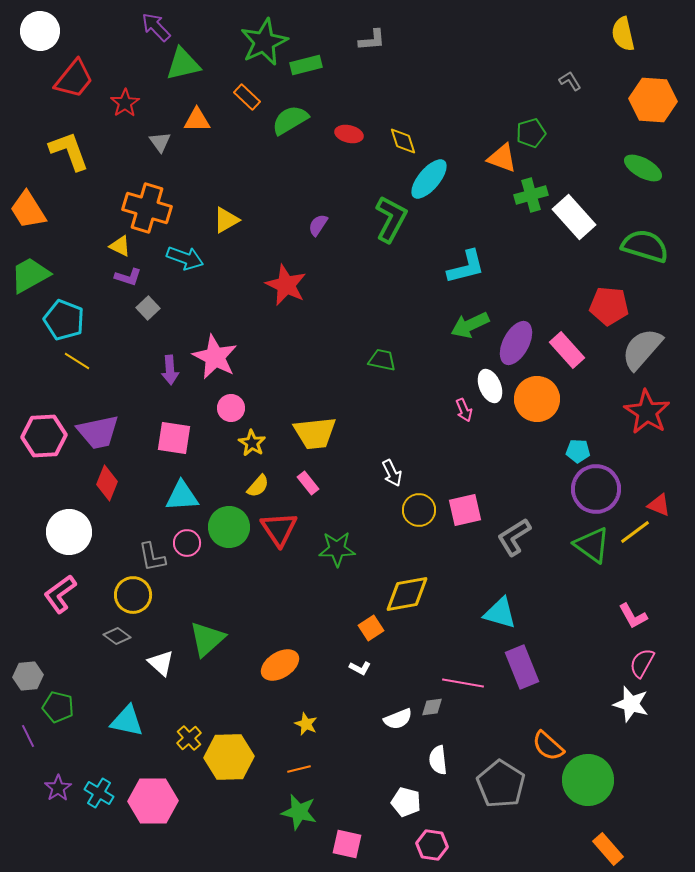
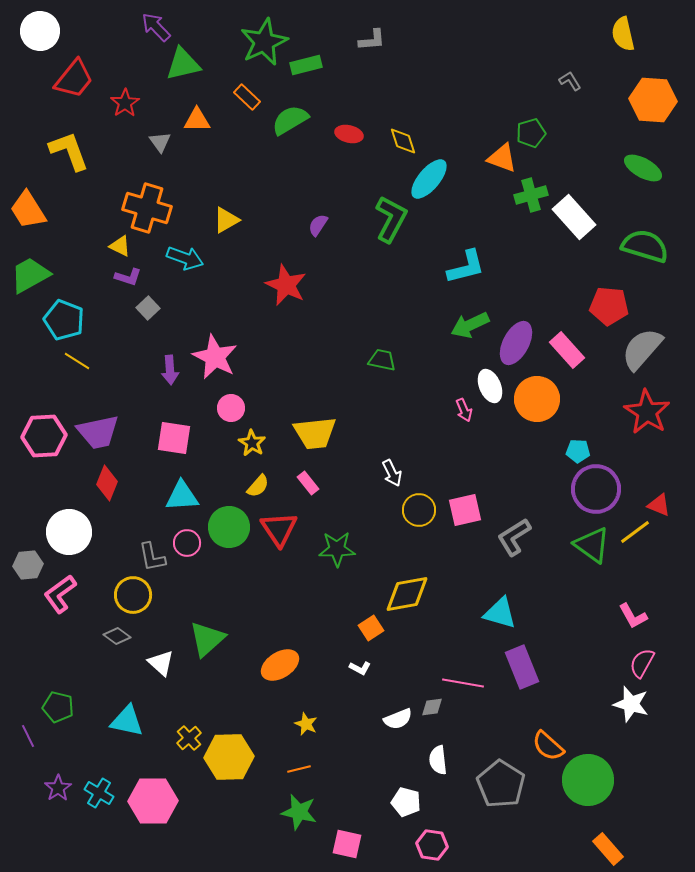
gray hexagon at (28, 676): moved 111 px up
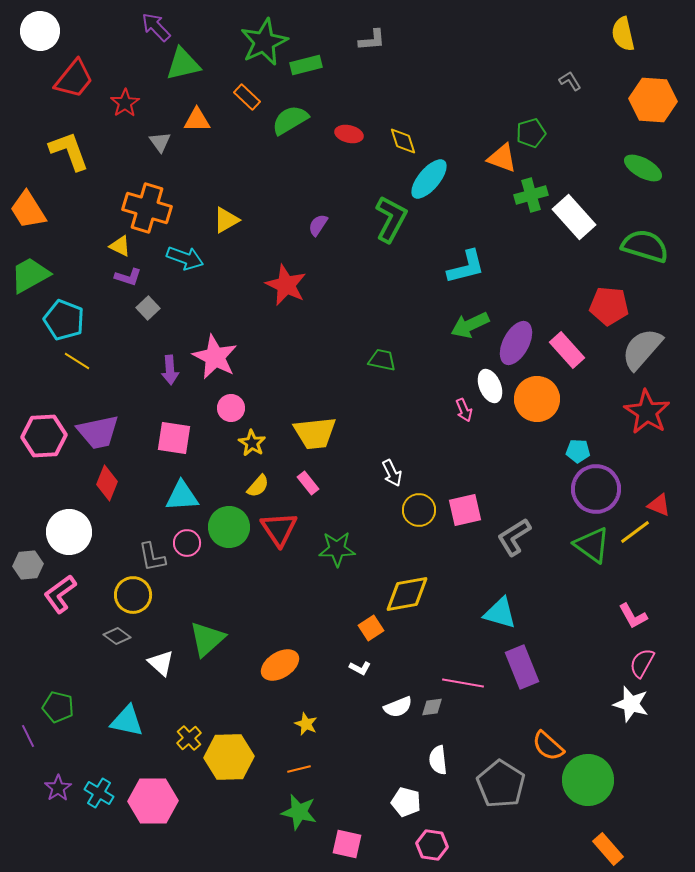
white semicircle at (398, 719): moved 12 px up
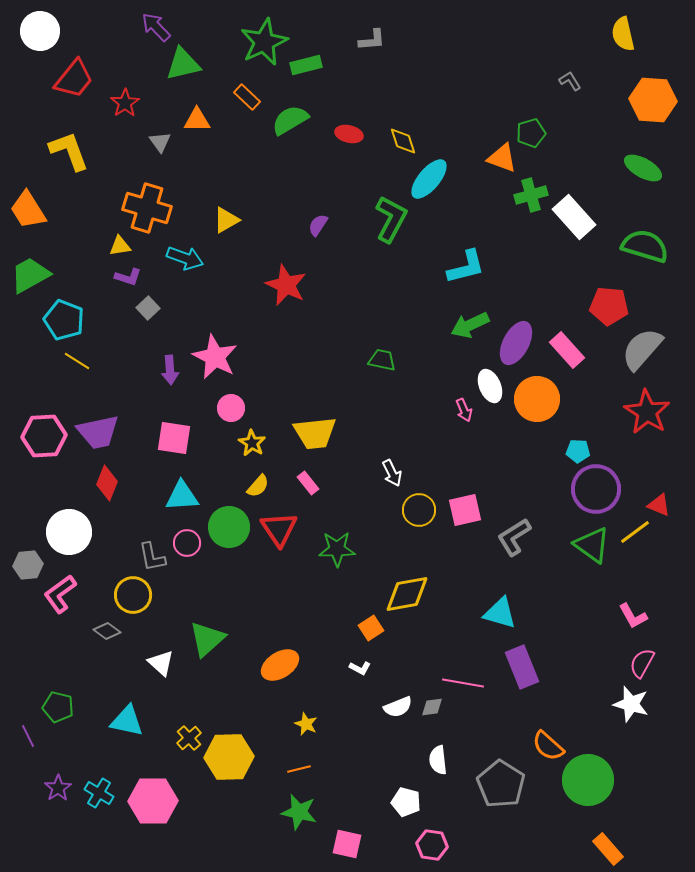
yellow triangle at (120, 246): rotated 35 degrees counterclockwise
gray diamond at (117, 636): moved 10 px left, 5 px up
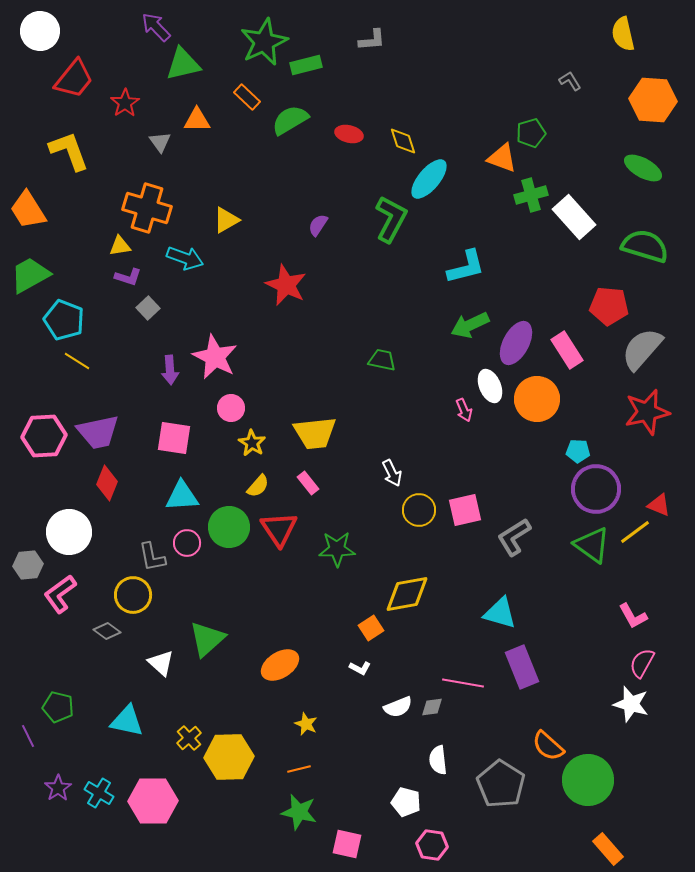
pink rectangle at (567, 350): rotated 9 degrees clockwise
red star at (647, 412): rotated 27 degrees clockwise
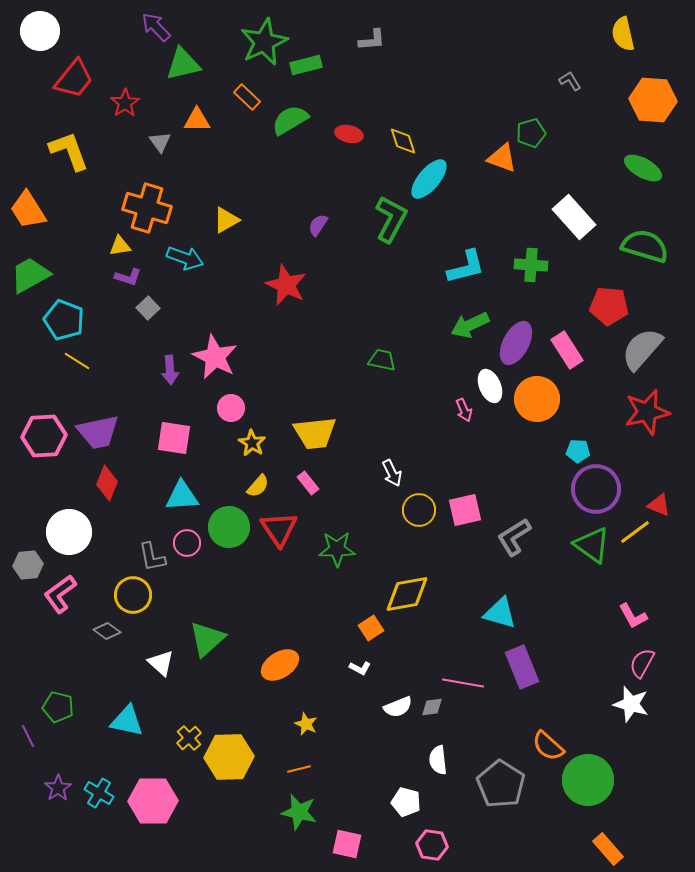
green cross at (531, 195): moved 70 px down; rotated 20 degrees clockwise
